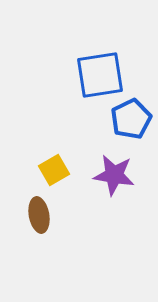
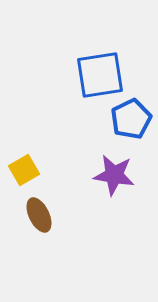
yellow square: moved 30 px left
brown ellipse: rotated 16 degrees counterclockwise
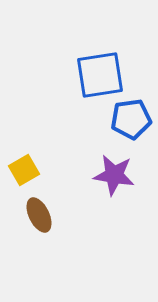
blue pentagon: rotated 18 degrees clockwise
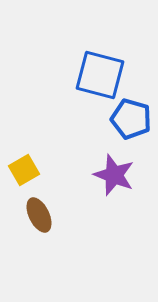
blue square: rotated 24 degrees clockwise
blue pentagon: rotated 24 degrees clockwise
purple star: rotated 12 degrees clockwise
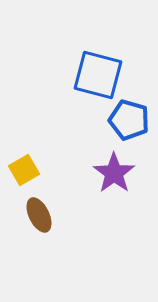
blue square: moved 2 px left
blue pentagon: moved 2 px left, 1 px down
purple star: moved 2 px up; rotated 15 degrees clockwise
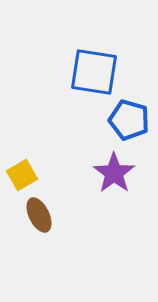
blue square: moved 4 px left, 3 px up; rotated 6 degrees counterclockwise
yellow square: moved 2 px left, 5 px down
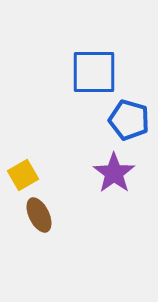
blue square: rotated 9 degrees counterclockwise
yellow square: moved 1 px right
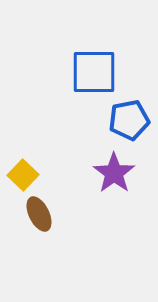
blue pentagon: rotated 27 degrees counterclockwise
yellow square: rotated 16 degrees counterclockwise
brown ellipse: moved 1 px up
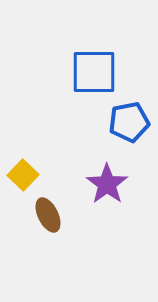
blue pentagon: moved 2 px down
purple star: moved 7 px left, 11 px down
brown ellipse: moved 9 px right, 1 px down
